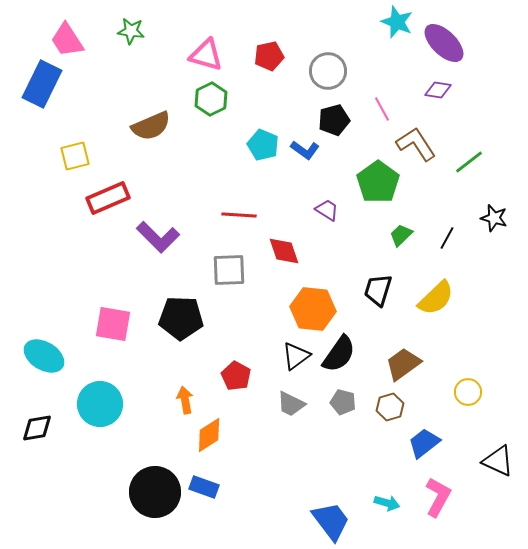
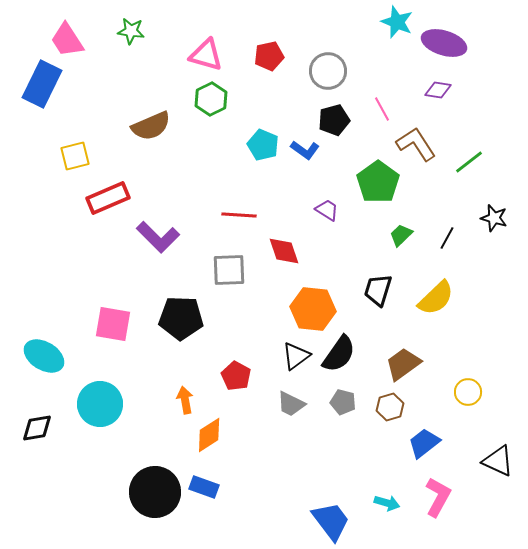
purple ellipse at (444, 43): rotated 27 degrees counterclockwise
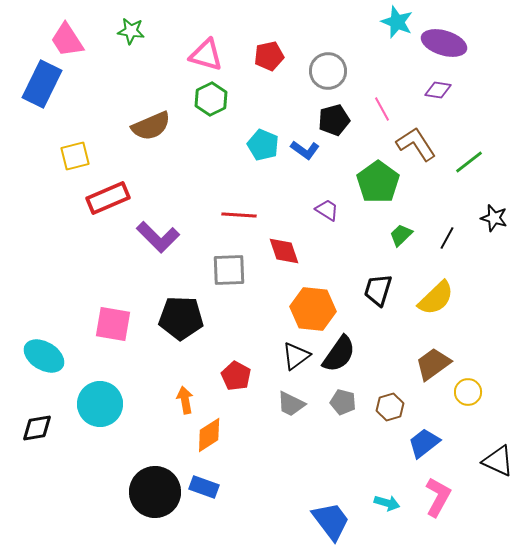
brown trapezoid at (403, 364): moved 30 px right
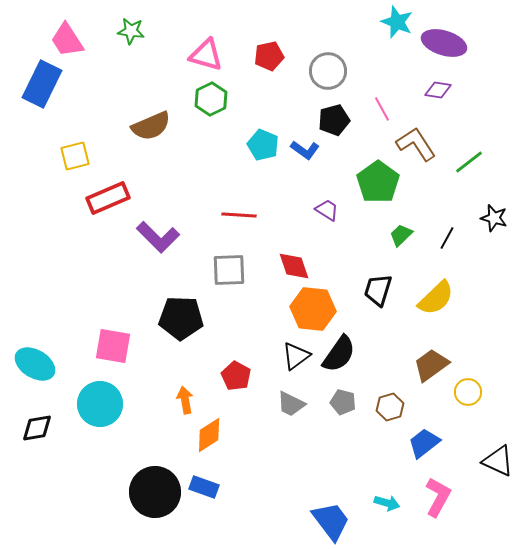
red diamond at (284, 251): moved 10 px right, 15 px down
pink square at (113, 324): moved 22 px down
cyan ellipse at (44, 356): moved 9 px left, 8 px down
brown trapezoid at (433, 364): moved 2 px left, 1 px down
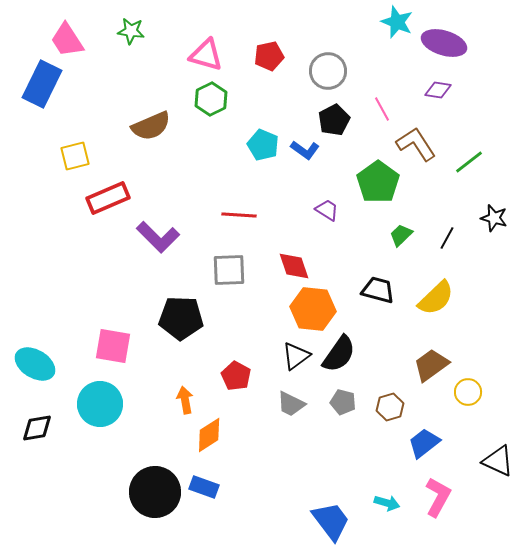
black pentagon at (334, 120): rotated 12 degrees counterclockwise
black trapezoid at (378, 290): rotated 88 degrees clockwise
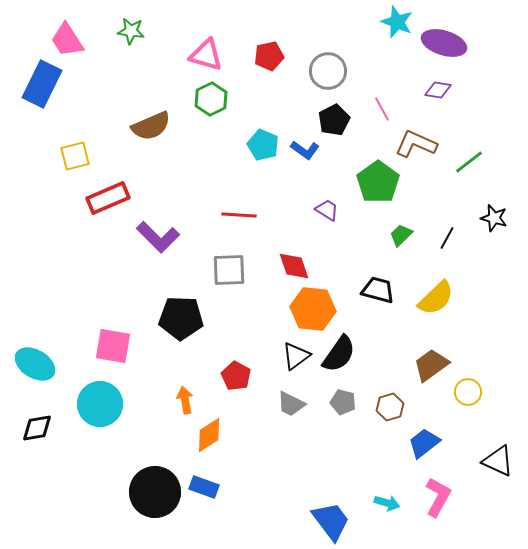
brown L-shape at (416, 144): rotated 33 degrees counterclockwise
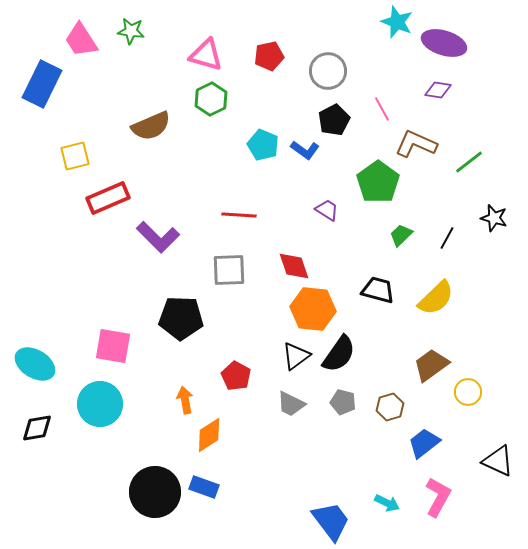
pink trapezoid at (67, 40): moved 14 px right
cyan arrow at (387, 503): rotated 10 degrees clockwise
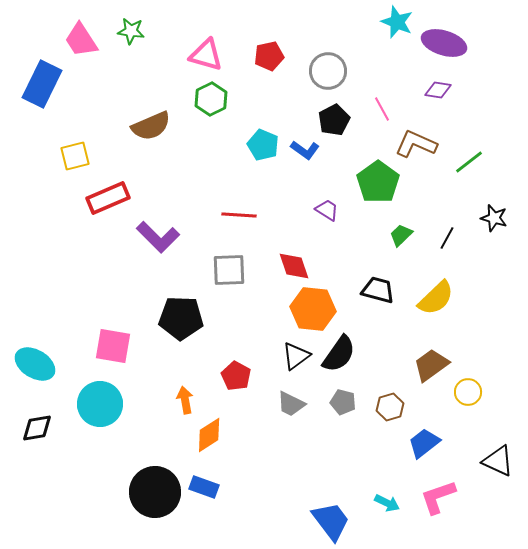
pink L-shape at (438, 497): rotated 138 degrees counterclockwise
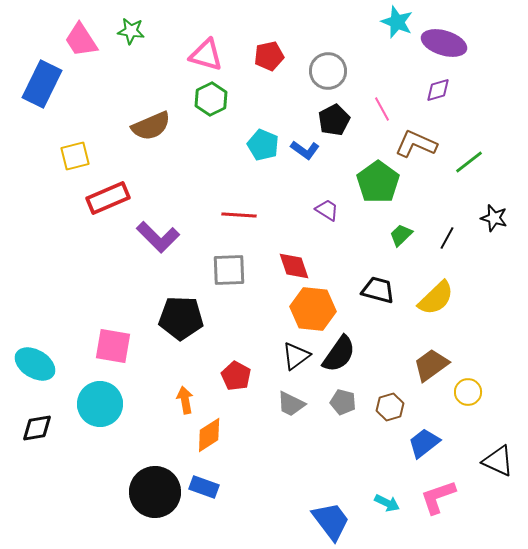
purple diamond at (438, 90): rotated 24 degrees counterclockwise
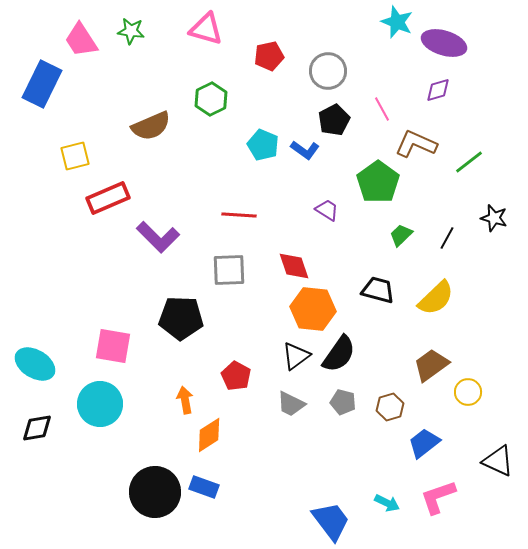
pink triangle at (206, 55): moved 26 px up
